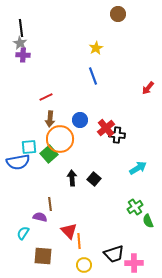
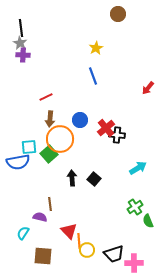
yellow circle: moved 3 px right, 15 px up
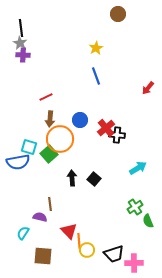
blue line: moved 3 px right
cyan square: rotated 21 degrees clockwise
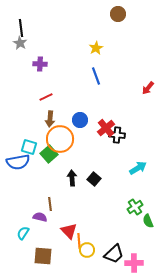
purple cross: moved 17 px right, 9 px down
black trapezoid: rotated 25 degrees counterclockwise
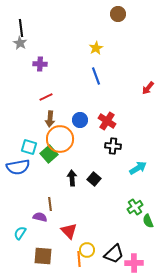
red cross: moved 1 px right, 7 px up; rotated 18 degrees counterclockwise
black cross: moved 4 px left, 11 px down
blue semicircle: moved 5 px down
cyan semicircle: moved 3 px left
orange line: moved 18 px down
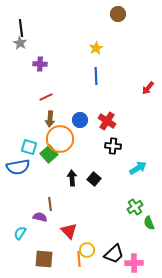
blue line: rotated 18 degrees clockwise
green semicircle: moved 1 px right, 2 px down
brown square: moved 1 px right, 3 px down
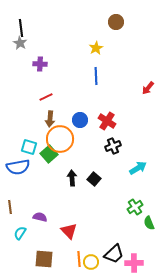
brown circle: moved 2 px left, 8 px down
black cross: rotated 28 degrees counterclockwise
brown line: moved 40 px left, 3 px down
yellow circle: moved 4 px right, 12 px down
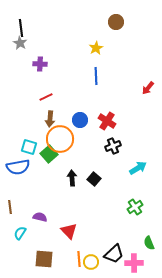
green semicircle: moved 20 px down
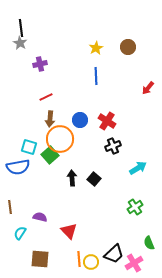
brown circle: moved 12 px right, 25 px down
purple cross: rotated 16 degrees counterclockwise
green square: moved 1 px right, 1 px down
brown square: moved 4 px left
pink cross: rotated 30 degrees counterclockwise
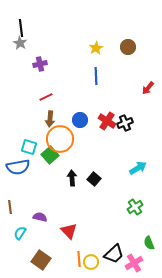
black cross: moved 12 px right, 23 px up
brown square: moved 1 px right, 1 px down; rotated 30 degrees clockwise
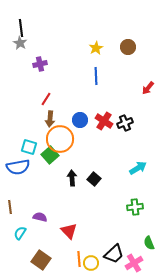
red line: moved 2 px down; rotated 32 degrees counterclockwise
red cross: moved 3 px left
green cross: rotated 28 degrees clockwise
yellow circle: moved 1 px down
